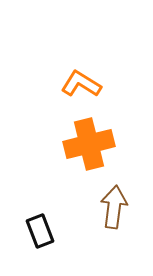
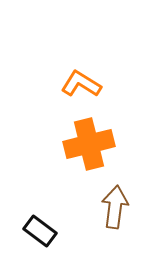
brown arrow: moved 1 px right
black rectangle: rotated 32 degrees counterclockwise
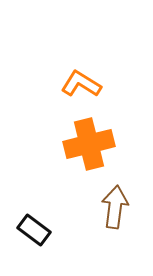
black rectangle: moved 6 px left, 1 px up
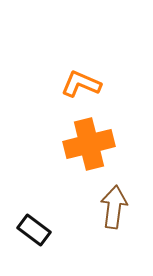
orange L-shape: rotated 9 degrees counterclockwise
brown arrow: moved 1 px left
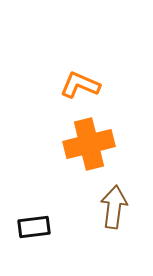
orange L-shape: moved 1 px left, 1 px down
black rectangle: moved 3 px up; rotated 44 degrees counterclockwise
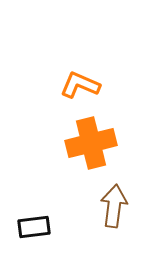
orange cross: moved 2 px right, 1 px up
brown arrow: moved 1 px up
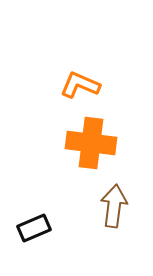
orange cross: rotated 21 degrees clockwise
black rectangle: moved 1 px down; rotated 16 degrees counterclockwise
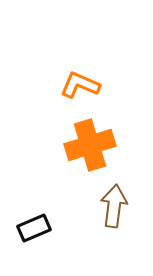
orange cross: moved 1 px left, 2 px down; rotated 24 degrees counterclockwise
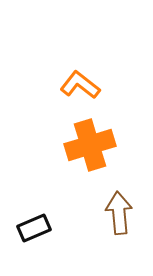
orange L-shape: rotated 15 degrees clockwise
brown arrow: moved 5 px right, 7 px down; rotated 12 degrees counterclockwise
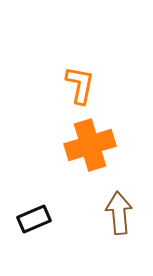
orange L-shape: rotated 63 degrees clockwise
black rectangle: moved 9 px up
